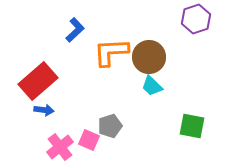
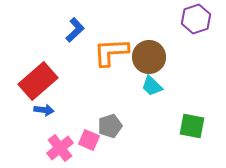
pink cross: moved 1 px down
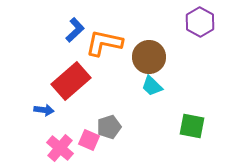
purple hexagon: moved 4 px right, 3 px down; rotated 12 degrees counterclockwise
orange L-shape: moved 7 px left, 9 px up; rotated 15 degrees clockwise
red rectangle: moved 33 px right
gray pentagon: moved 1 px left, 1 px down
pink cross: rotated 12 degrees counterclockwise
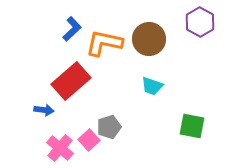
blue L-shape: moved 3 px left, 1 px up
brown circle: moved 18 px up
cyan trapezoid: rotated 25 degrees counterclockwise
pink square: rotated 25 degrees clockwise
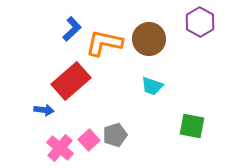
gray pentagon: moved 6 px right, 8 px down
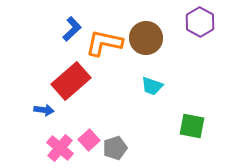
brown circle: moved 3 px left, 1 px up
gray pentagon: moved 13 px down
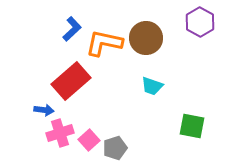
pink cross: moved 15 px up; rotated 32 degrees clockwise
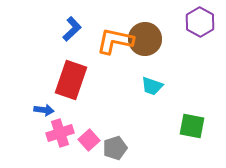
brown circle: moved 1 px left, 1 px down
orange L-shape: moved 11 px right, 2 px up
red rectangle: moved 1 px up; rotated 30 degrees counterclockwise
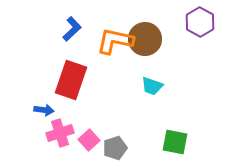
green square: moved 17 px left, 16 px down
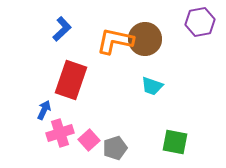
purple hexagon: rotated 20 degrees clockwise
blue L-shape: moved 10 px left
blue arrow: rotated 72 degrees counterclockwise
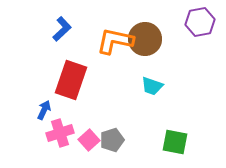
gray pentagon: moved 3 px left, 8 px up
